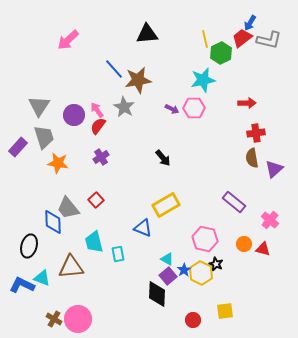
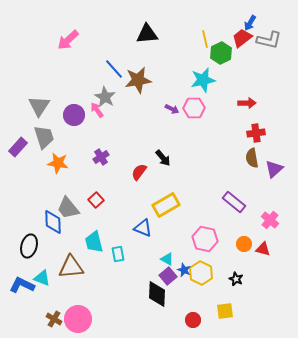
gray star at (124, 107): moved 19 px left, 10 px up
red semicircle at (98, 126): moved 41 px right, 46 px down
black star at (216, 264): moved 20 px right, 15 px down
blue star at (184, 270): rotated 16 degrees counterclockwise
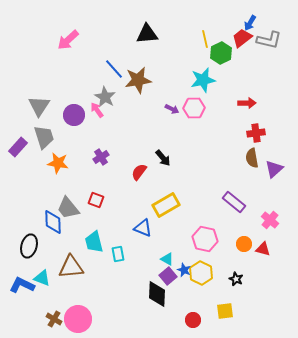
red square at (96, 200): rotated 28 degrees counterclockwise
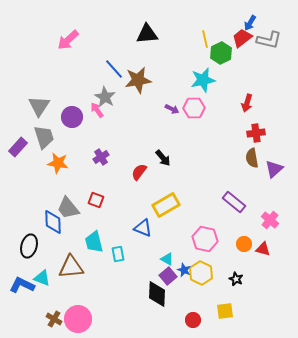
red arrow at (247, 103): rotated 108 degrees clockwise
purple circle at (74, 115): moved 2 px left, 2 px down
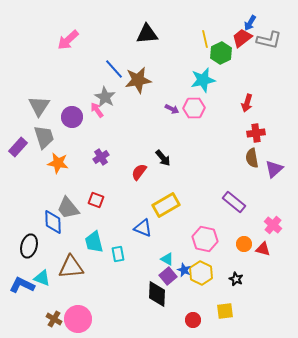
pink cross at (270, 220): moved 3 px right, 5 px down
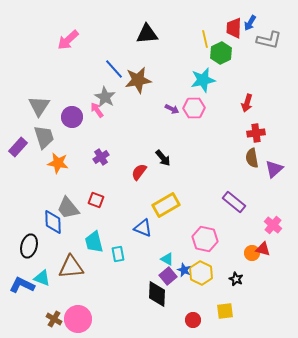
red trapezoid at (242, 38): moved 8 px left, 10 px up; rotated 50 degrees counterclockwise
orange circle at (244, 244): moved 8 px right, 9 px down
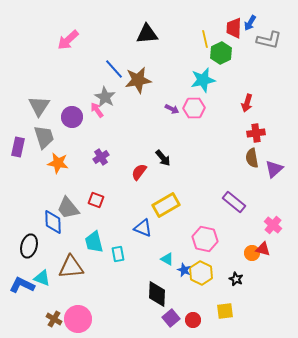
purple rectangle at (18, 147): rotated 30 degrees counterclockwise
purple square at (168, 276): moved 3 px right, 42 px down
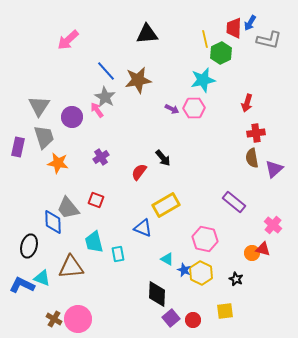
blue line at (114, 69): moved 8 px left, 2 px down
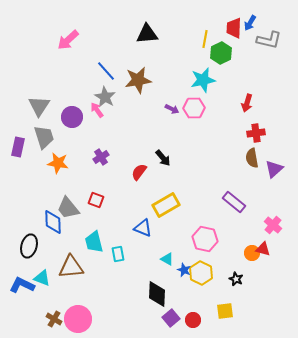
yellow line at (205, 39): rotated 24 degrees clockwise
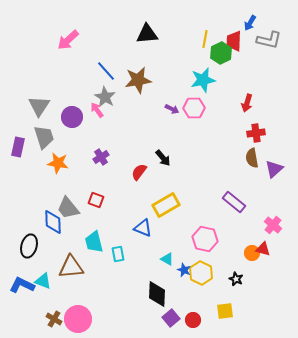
red trapezoid at (234, 28): moved 13 px down
cyan triangle at (42, 278): moved 1 px right, 3 px down
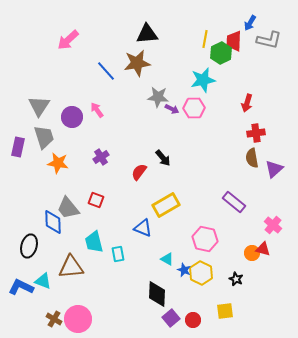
brown star at (138, 80): moved 1 px left, 17 px up
gray star at (105, 97): moved 53 px right; rotated 25 degrees counterclockwise
blue L-shape at (22, 285): moved 1 px left, 2 px down
